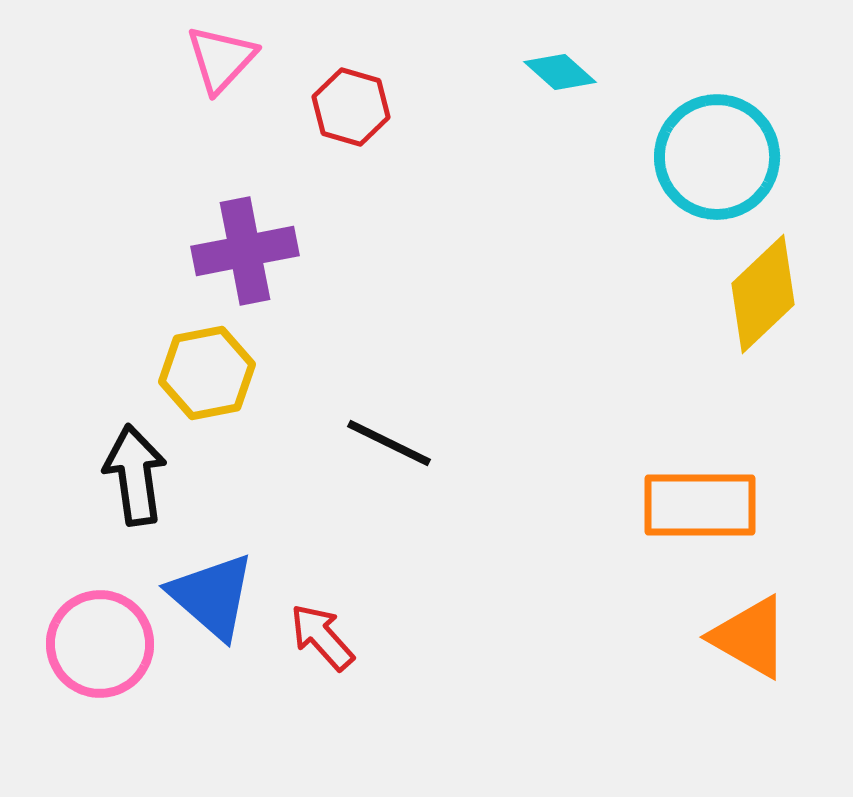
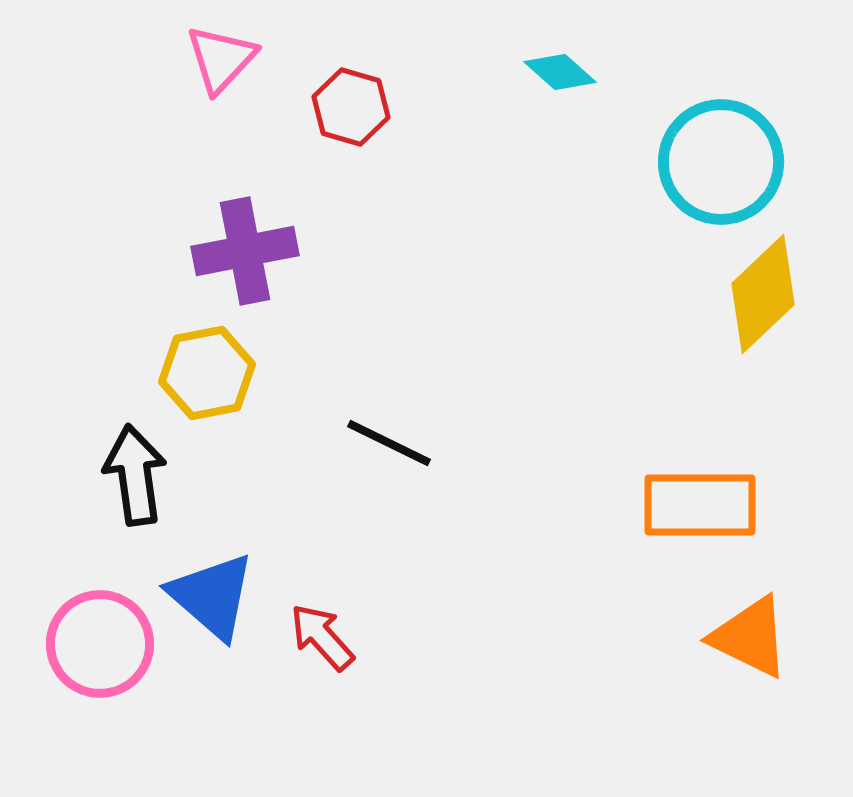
cyan circle: moved 4 px right, 5 px down
orange triangle: rotated 4 degrees counterclockwise
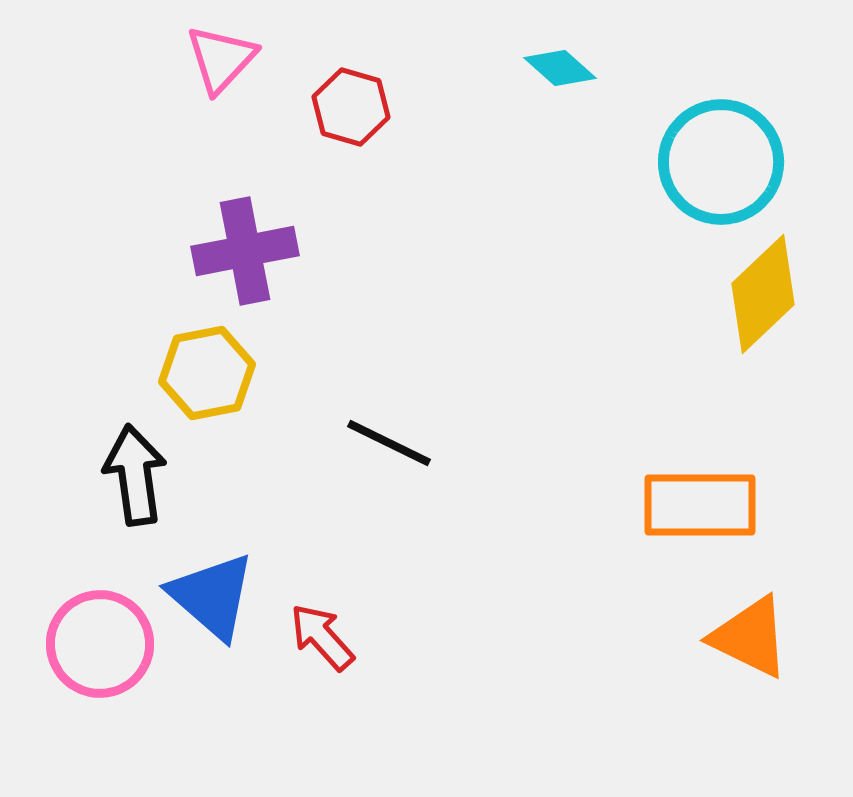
cyan diamond: moved 4 px up
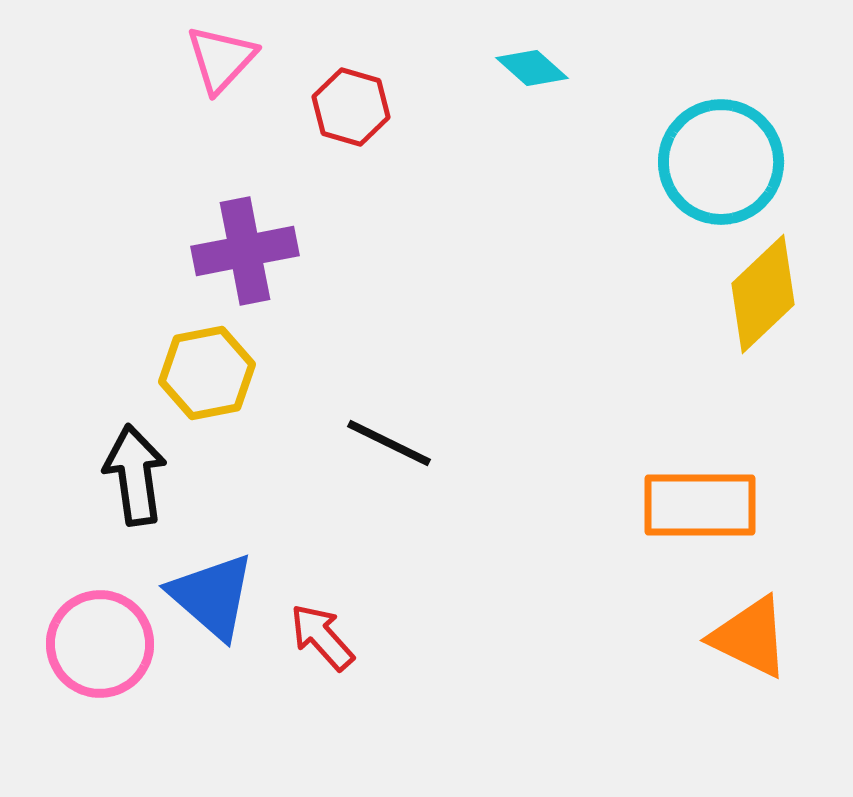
cyan diamond: moved 28 px left
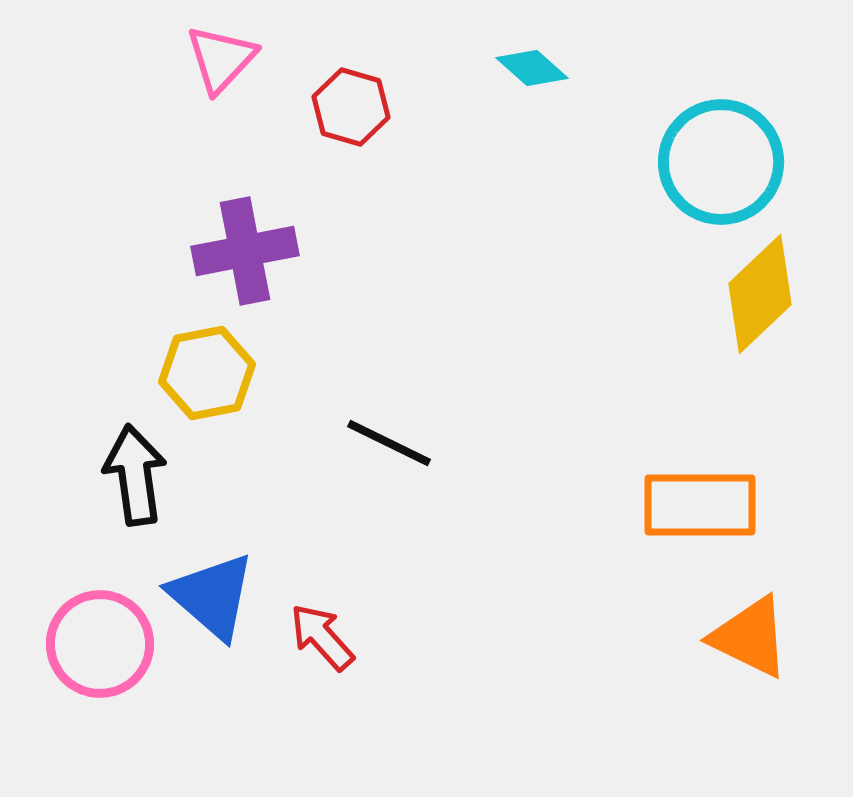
yellow diamond: moved 3 px left
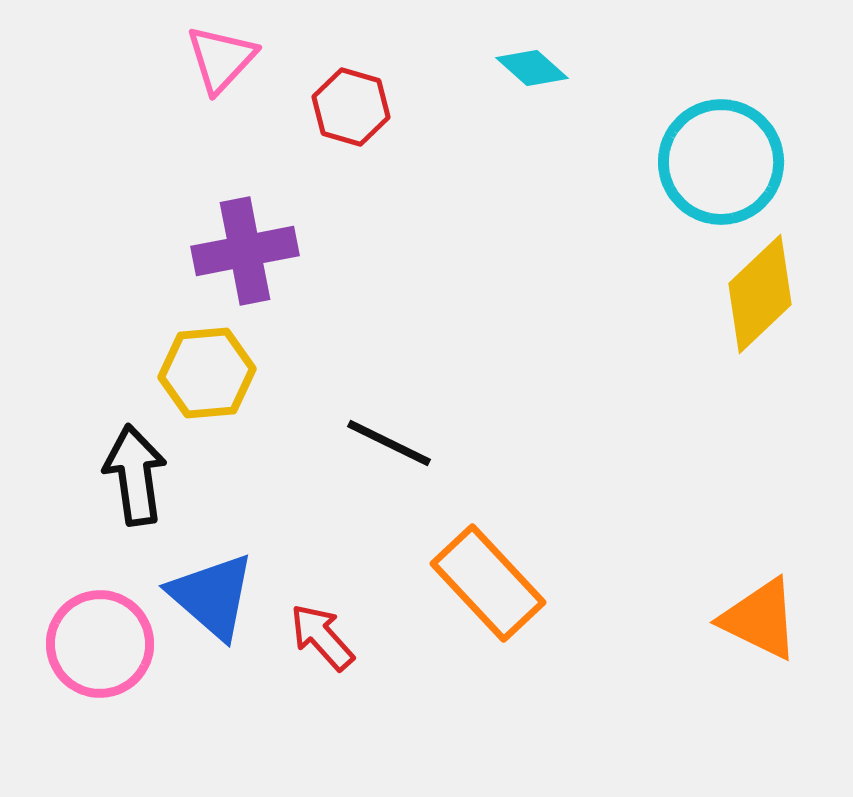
yellow hexagon: rotated 6 degrees clockwise
orange rectangle: moved 212 px left, 78 px down; rotated 47 degrees clockwise
orange triangle: moved 10 px right, 18 px up
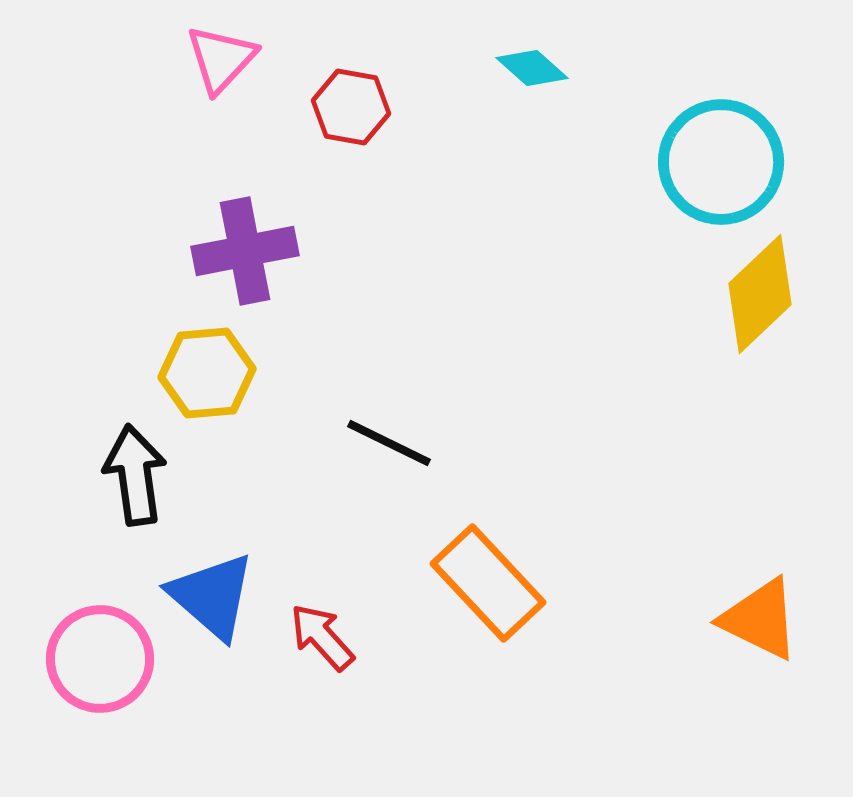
red hexagon: rotated 6 degrees counterclockwise
pink circle: moved 15 px down
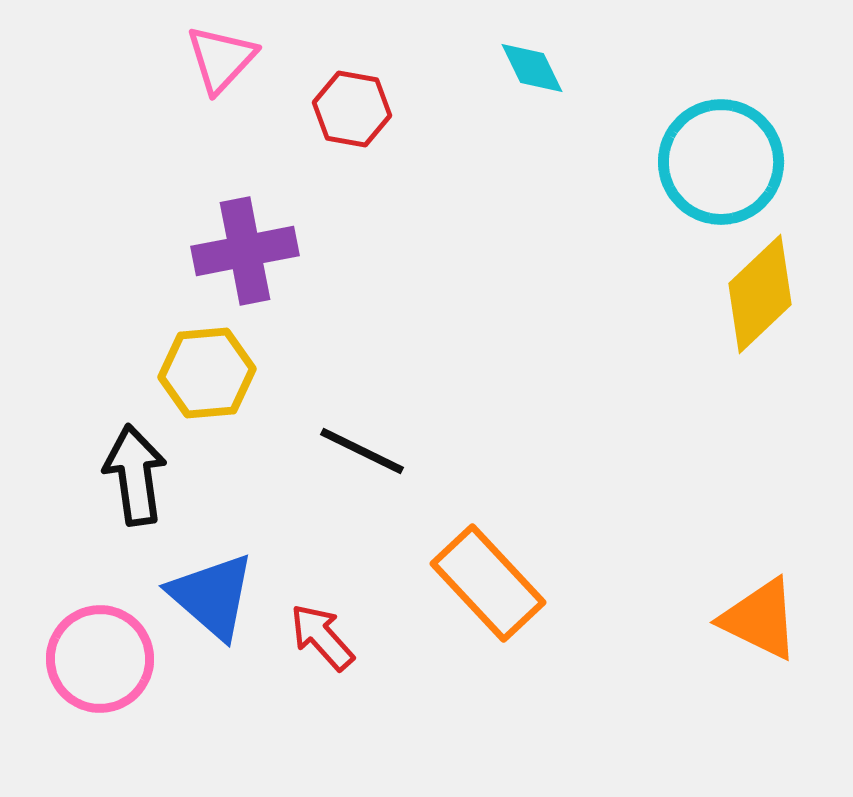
cyan diamond: rotated 22 degrees clockwise
red hexagon: moved 1 px right, 2 px down
black line: moved 27 px left, 8 px down
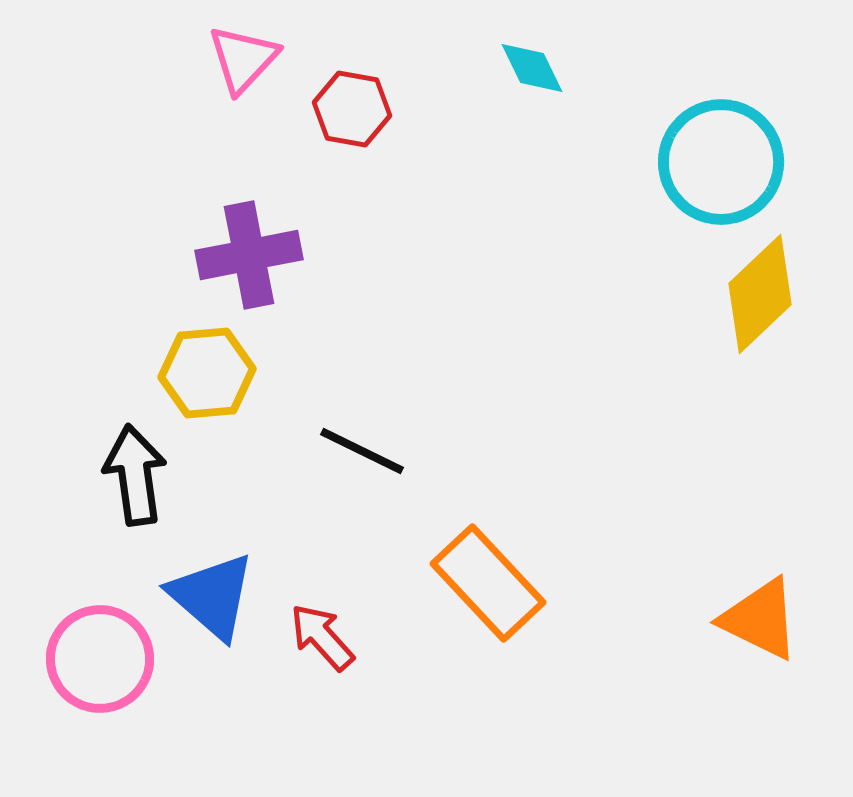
pink triangle: moved 22 px right
purple cross: moved 4 px right, 4 px down
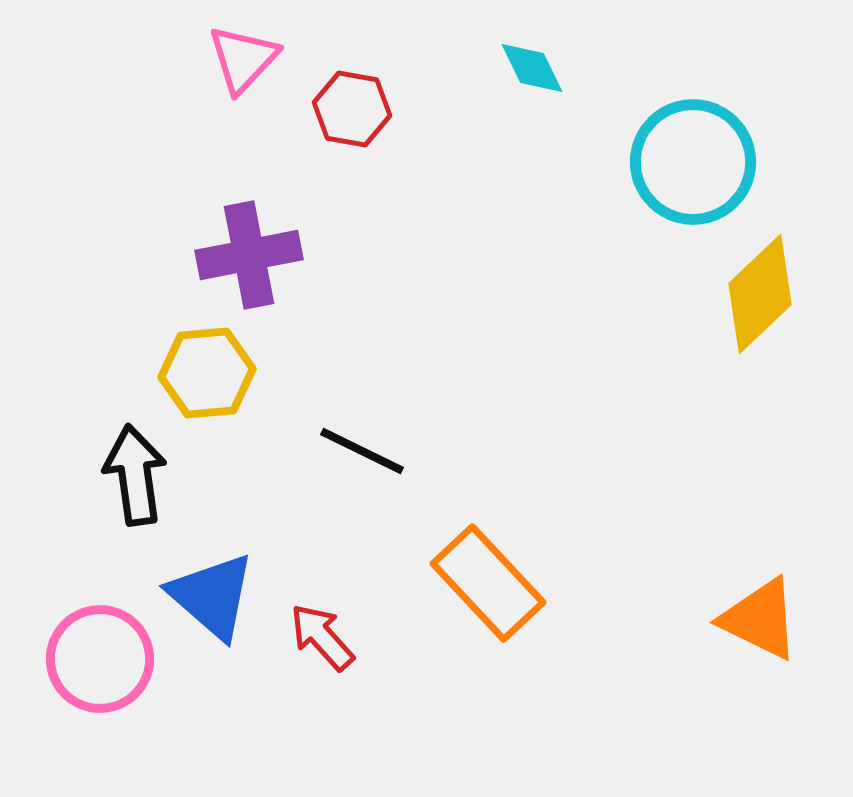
cyan circle: moved 28 px left
